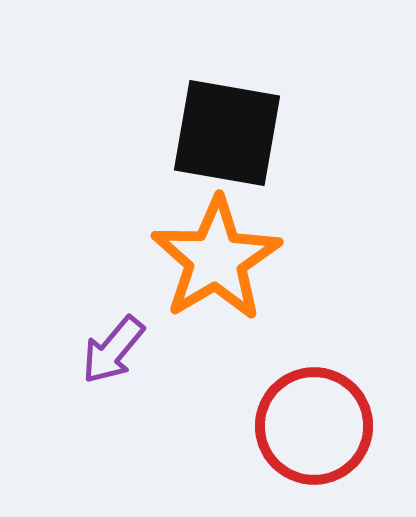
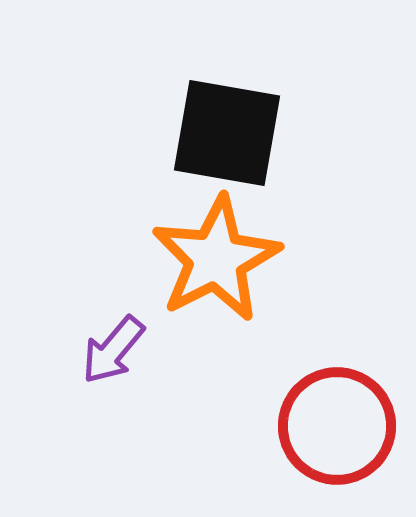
orange star: rotated 4 degrees clockwise
red circle: moved 23 px right
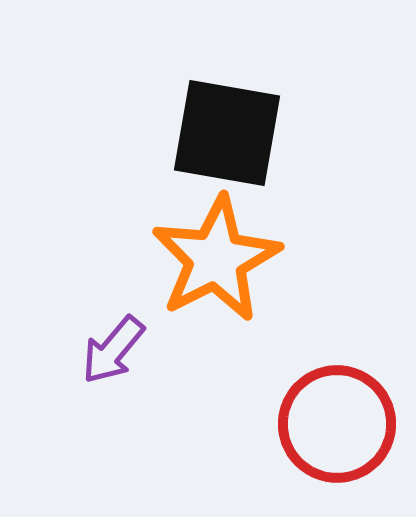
red circle: moved 2 px up
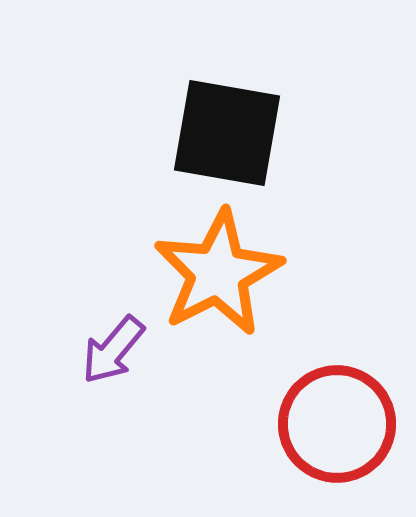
orange star: moved 2 px right, 14 px down
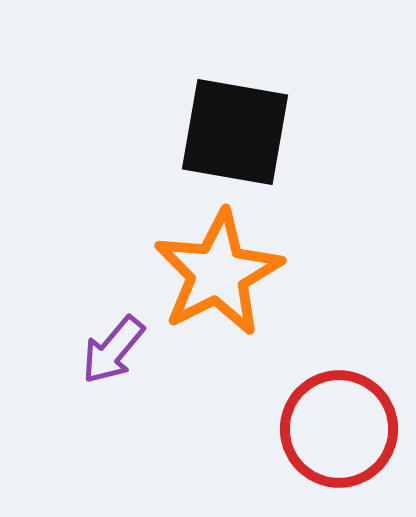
black square: moved 8 px right, 1 px up
red circle: moved 2 px right, 5 px down
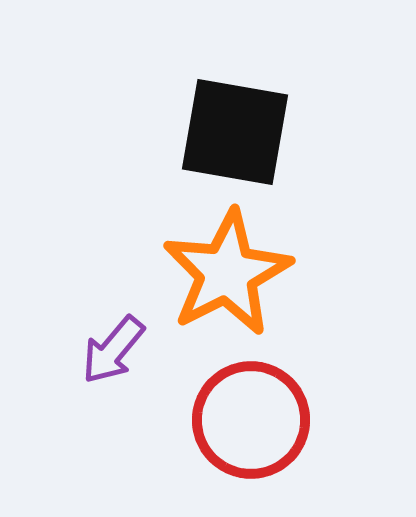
orange star: moved 9 px right
red circle: moved 88 px left, 9 px up
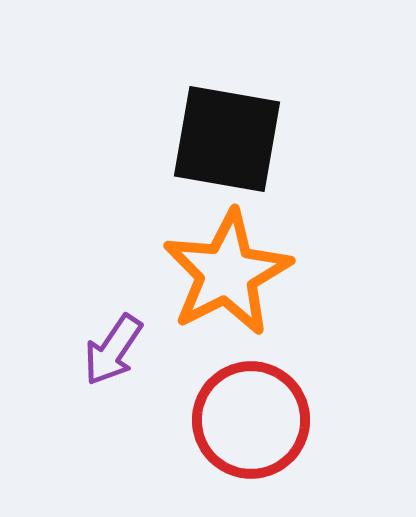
black square: moved 8 px left, 7 px down
purple arrow: rotated 6 degrees counterclockwise
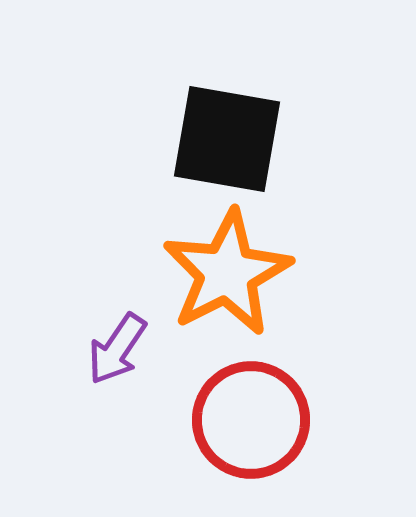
purple arrow: moved 4 px right, 1 px up
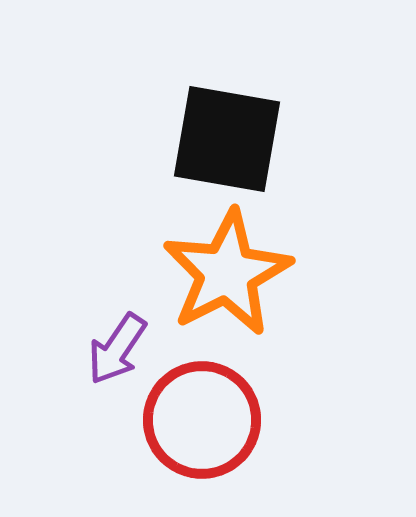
red circle: moved 49 px left
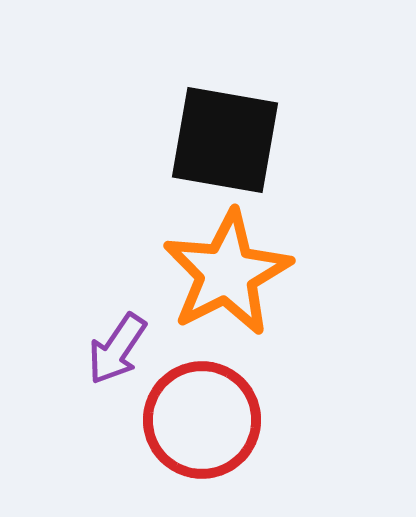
black square: moved 2 px left, 1 px down
